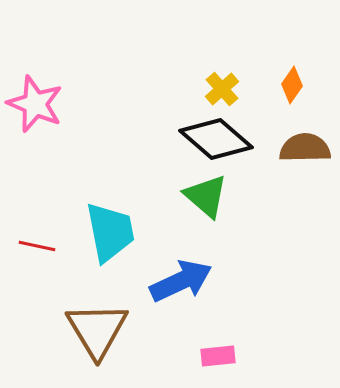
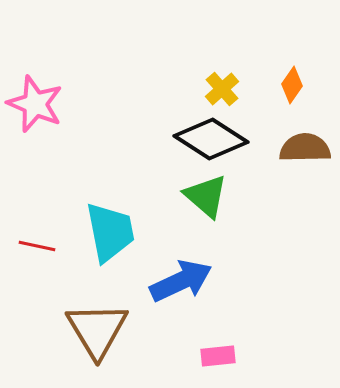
black diamond: moved 5 px left; rotated 8 degrees counterclockwise
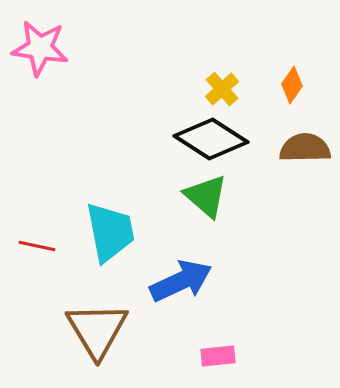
pink star: moved 5 px right, 56 px up; rotated 14 degrees counterclockwise
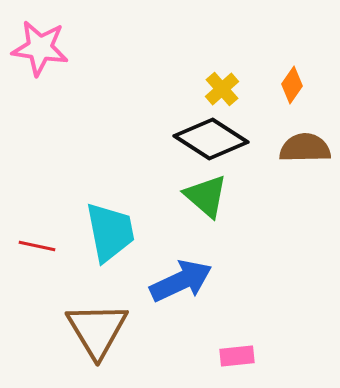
pink rectangle: moved 19 px right
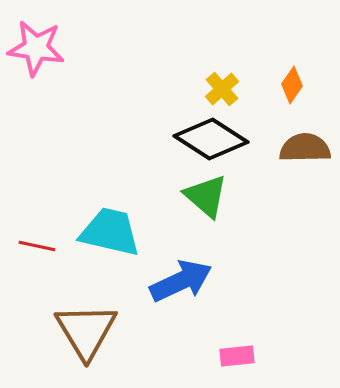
pink star: moved 4 px left
cyan trapezoid: rotated 66 degrees counterclockwise
brown triangle: moved 11 px left, 1 px down
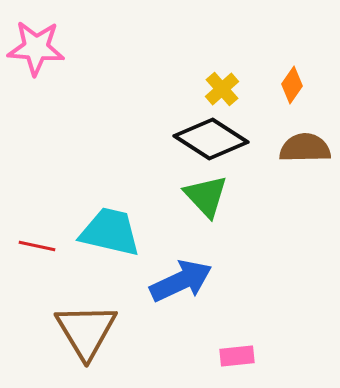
pink star: rotated 4 degrees counterclockwise
green triangle: rotated 6 degrees clockwise
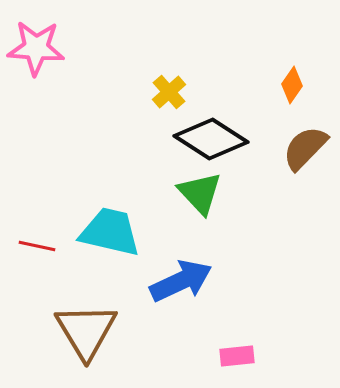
yellow cross: moved 53 px left, 3 px down
brown semicircle: rotated 45 degrees counterclockwise
green triangle: moved 6 px left, 3 px up
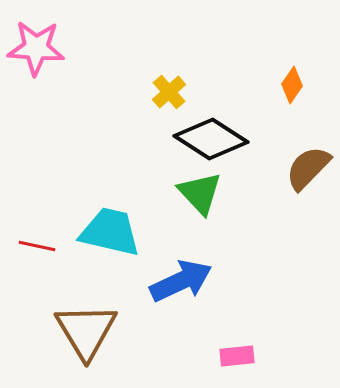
brown semicircle: moved 3 px right, 20 px down
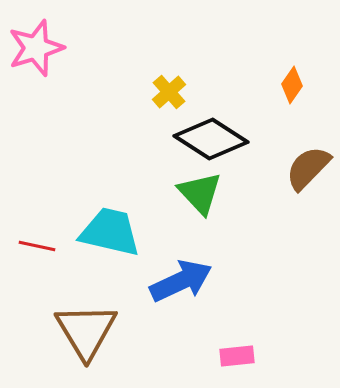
pink star: rotated 22 degrees counterclockwise
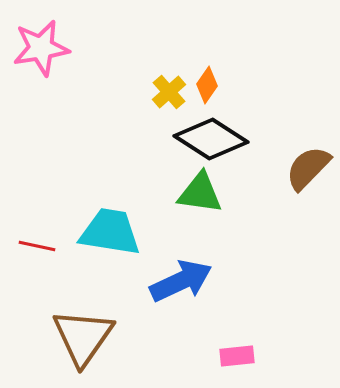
pink star: moved 5 px right; rotated 8 degrees clockwise
orange diamond: moved 85 px left
green triangle: rotated 39 degrees counterclockwise
cyan trapezoid: rotated 4 degrees counterclockwise
brown triangle: moved 3 px left, 6 px down; rotated 6 degrees clockwise
